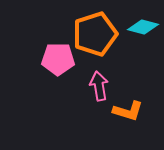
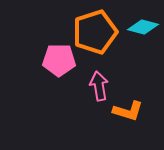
orange pentagon: moved 2 px up
pink pentagon: moved 1 px right, 1 px down
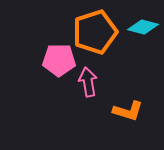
pink arrow: moved 11 px left, 4 px up
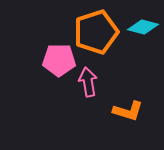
orange pentagon: moved 1 px right
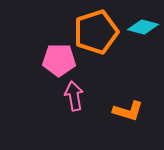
pink arrow: moved 14 px left, 14 px down
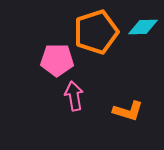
cyan diamond: rotated 16 degrees counterclockwise
pink pentagon: moved 2 px left
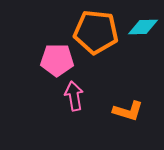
orange pentagon: rotated 24 degrees clockwise
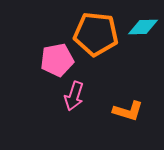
orange pentagon: moved 2 px down
pink pentagon: rotated 12 degrees counterclockwise
pink arrow: rotated 152 degrees counterclockwise
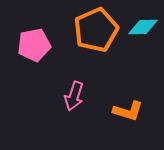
orange pentagon: moved 4 px up; rotated 30 degrees counterclockwise
pink pentagon: moved 23 px left, 15 px up
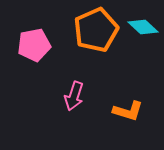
cyan diamond: rotated 44 degrees clockwise
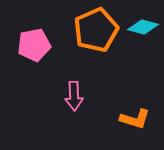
cyan diamond: rotated 28 degrees counterclockwise
pink arrow: rotated 20 degrees counterclockwise
orange L-shape: moved 7 px right, 8 px down
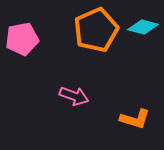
pink pentagon: moved 12 px left, 6 px up
pink arrow: rotated 68 degrees counterclockwise
